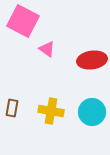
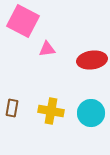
pink triangle: rotated 42 degrees counterclockwise
cyan circle: moved 1 px left, 1 px down
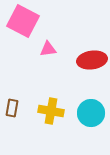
pink triangle: moved 1 px right
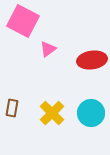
pink triangle: rotated 30 degrees counterclockwise
yellow cross: moved 1 px right, 2 px down; rotated 35 degrees clockwise
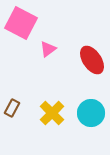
pink square: moved 2 px left, 2 px down
red ellipse: rotated 64 degrees clockwise
brown rectangle: rotated 18 degrees clockwise
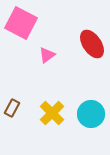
pink triangle: moved 1 px left, 6 px down
red ellipse: moved 16 px up
cyan circle: moved 1 px down
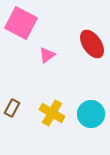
yellow cross: rotated 15 degrees counterclockwise
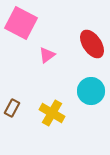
cyan circle: moved 23 px up
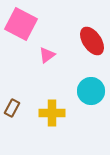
pink square: moved 1 px down
red ellipse: moved 3 px up
yellow cross: rotated 30 degrees counterclockwise
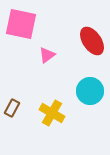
pink square: rotated 16 degrees counterclockwise
cyan circle: moved 1 px left
yellow cross: rotated 30 degrees clockwise
